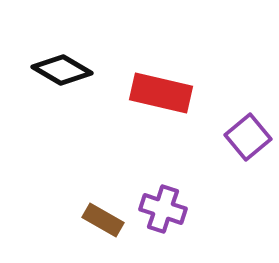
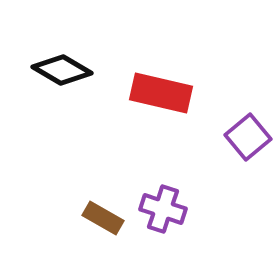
brown rectangle: moved 2 px up
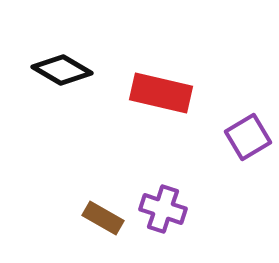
purple square: rotated 9 degrees clockwise
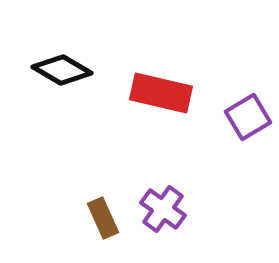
purple square: moved 20 px up
purple cross: rotated 18 degrees clockwise
brown rectangle: rotated 36 degrees clockwise
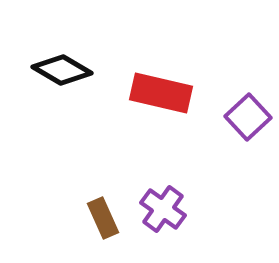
purple square: rotated 12 degrees counterclockwise
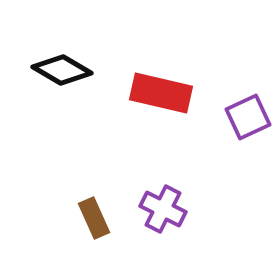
purple square: rotated 18 degrees clockwise
purple cross: rotated 9 degrees counterclockwise
brown rectangle: moved 9 px left
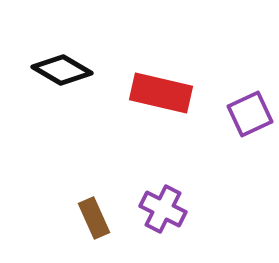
purple square: moved 2 px right, 3 px up
